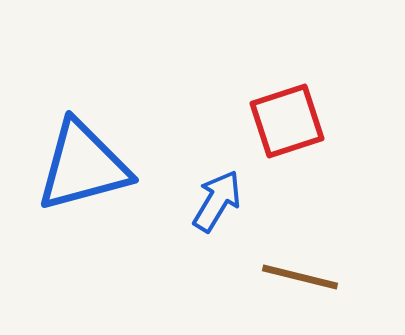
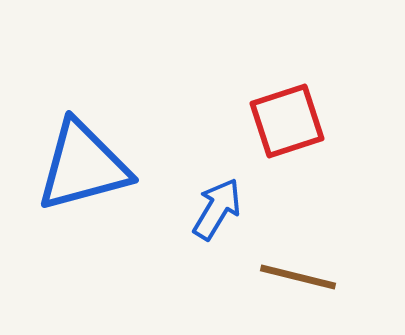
blue arrow: moved 8 px down
brown line: moved 2 px left
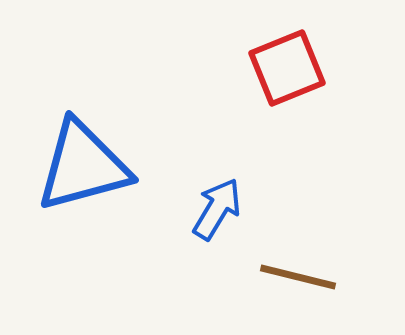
red square: moved 53 px up; rotated 4 degrees counterclockwise
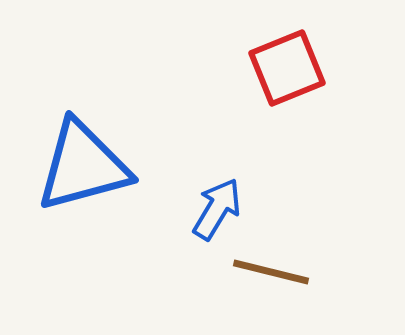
brown line: moved 27 px left, 5 px up
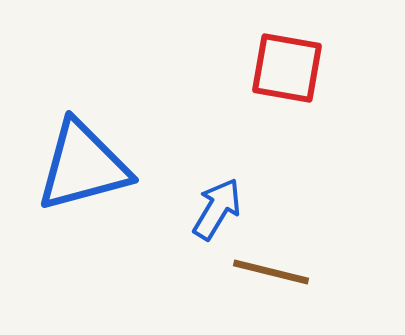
red square: rotated 32 degrees clockwise
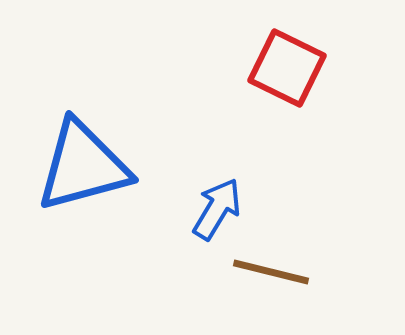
red square: rotated 16 degrees clockwise
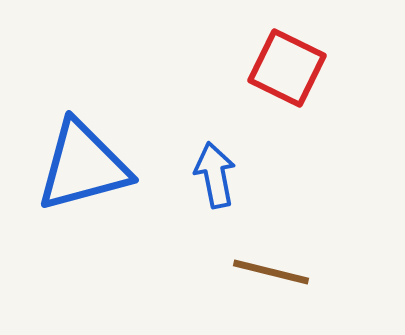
blue arrow: moved 2 px left, 34 px up; rotated 42 degrees counterclockwise
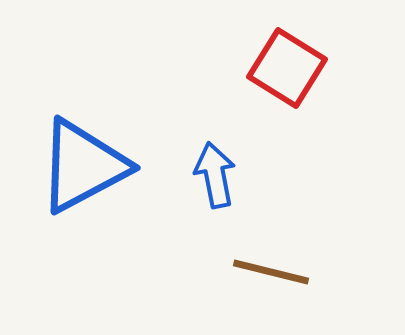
red square: rotated 6 degrees clockwise
blue triangle: rotated 13 degrees counterclockwise
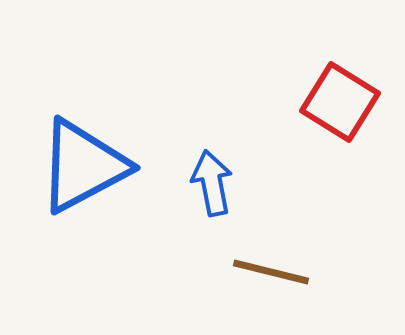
red square: moved 53 px right, 34 px down
blue arrow: moved 3 px left, 8 px down
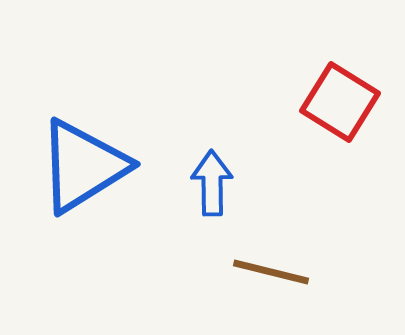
blue triangle: rotated 4 degrees counterclockwise
blue arrow: rotated 10 degrees clockwise
